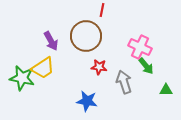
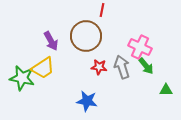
gray arrow: moved 2 px left, 15 px up
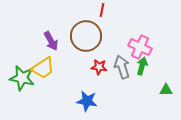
green arrow: moved 4 px left; rotated 126 degrees counterclockwise
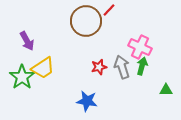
red line: moved 7 px right; rotated 32 degrees clockwise
brown circle: moved 15 px up
purple arrow: moved 24 px left
red star: rotated 21 degrees counterclockwise
green star: moved 1 px up; rotated 25 degrees clockwise
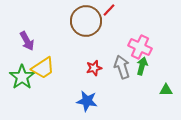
red star: moved 5 px left, 1 px down
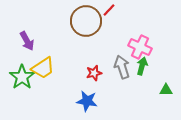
red star: moved 5 px down
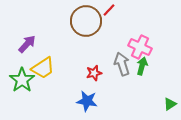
purple arrow: moved 3 px down; rotated 108 degrees counterclockwise
gray arrow: moved 3 px up
green star: moved 3 px down
green triangle: moved 4 px right, 14 px down; rotated 32 degrees counterclockwise
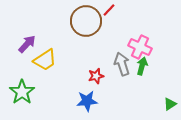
yellow trapezoid: moved 2 px right, 8 px up
red star: moved 2 px right, 3 px down
green star: moved 12 px down
blue star: rotated 15 degrees counterclockwise
